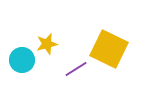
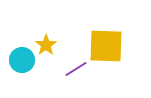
yellow star: moved 1 px left, 1 px down; rotated 20 degrees counterclockwise
yellow square: moved 3 px left, 3 px up; rotated 24 degrees counterclockwise
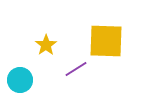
yellow square: moved 5 px up
cyan circle: moved 2 px left, 20 px down
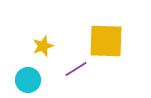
yellow star: moved 3 px left, 1 px down; rotated 15 degrees clockwise
cyan circle: moved 8 px right
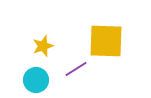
cyan circle: moved 8 px right
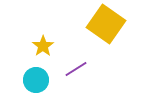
yellow square: moved 17 px up; rotated 33 degrees clockwise
yellow star: rotated 15 degrees counterclockwise
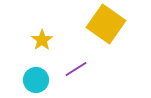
yellow star: moved 1 px left, 6 px up
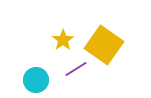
yellow square: moved 2 px left, 21 px down
yellow star: moved 21 px right
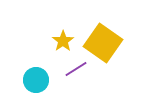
yellow star: moved 1 px down
yellow square: moved 1 px left, 2 px up
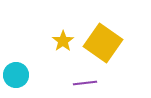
purple line: moved 9 px right, 14 px down; rotated 25 degrees clockwise
cyan circle: moved 20 px left, 5 px up
